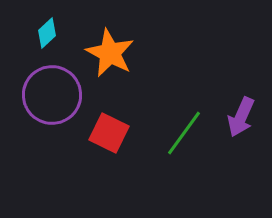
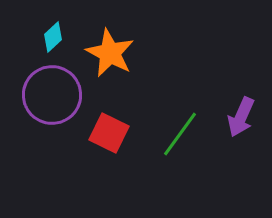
cyan diamond: moved 6 px right, 4 px down
green line: moved 4 px left, 1 px down
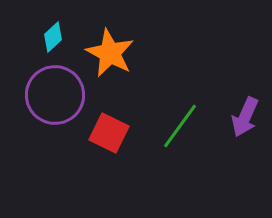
purple circle: moved 3 px right
purple arrow: moved 4 px right
green line: moved 8 px up
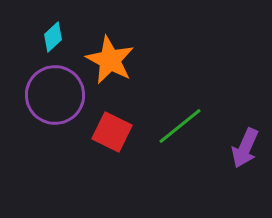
orange star: moved 7 px down
purple arrow: moved 31 px down
green line: rotated 15 degrees clockwise
red square: moved 3 px right, 1 px up
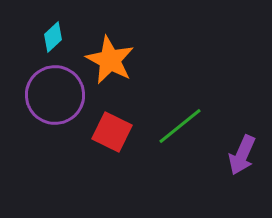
purple arrow: moved 3 px left, 7 px down
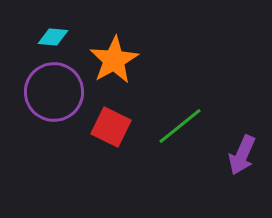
cyan diamond: rotated 48 degrees clockwise
orange star: moved 4 px right; rotated 15 degrees clockwise
purple circle: moved 1 px left, 3 px up
red square: moved 1 px left, 5 px up
